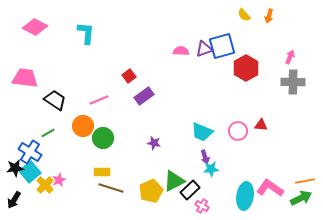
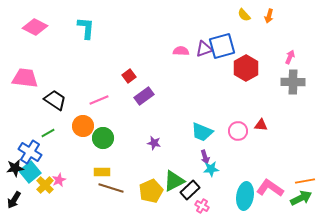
cyan L-shape: moved 5 px up
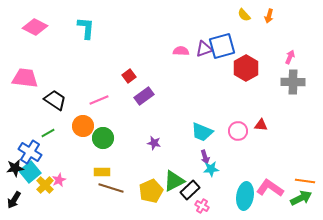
orange line: rotated 18 degrees clockwise
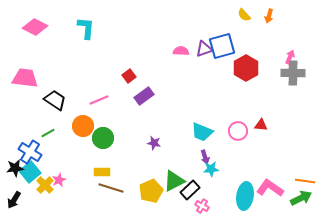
gray cross: moved 9 px up
